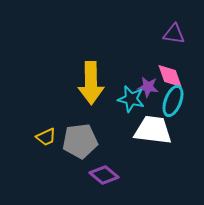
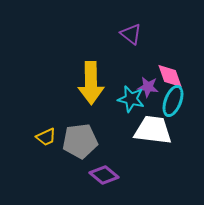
purple triangle: moved 43 px left; rotated 30 degrees clockwise
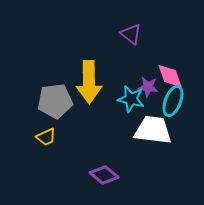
yellow arrow: moved 2 px left, 1 px up
gray pentagon: moved 25 px left, 40 px up
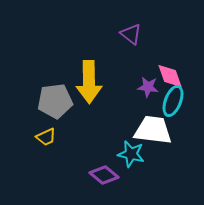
cyan star: moved 55 px down
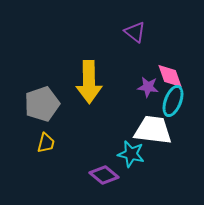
purple triangle: moved 4 px right, 2 px up
gray pentagon: moved 13 px left, 3 px down; rotated 12 degrees counterclockwise
yellow trapezoid: moved 6 px down; rotated 50 degrees counterclockwise
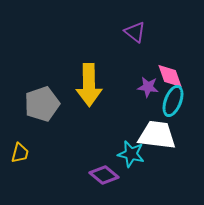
yellow arrow: moved 3 px down
white trapezoid: moved 4 px right, 5 px down
yellow trapezoid: moved 26 px left, 10 px down
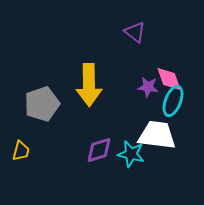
pink diamond: moved 1 px left, 3 px down
yellow trapezoid: moved 1 px right, 2 px up
purple diamond: moved 5 px left, 25 px up; rotated 56 degrees counterclockwise
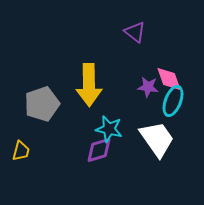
white trapezoid: moved 4 px down; rotated 48 degrees clockwise
cyan star: moved 22 px left, 25 px up
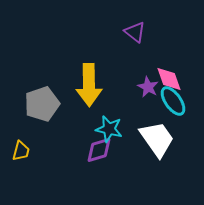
purple star: rotated 20 degrees clockwise
cyan ellipse: rotated 56 degrees counterclockwise
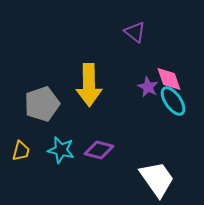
cyan star: moved 48 px left, 21 px down
white trapezoid: moved 40 px down
purple diamond: rotated 32 degrees clockwise
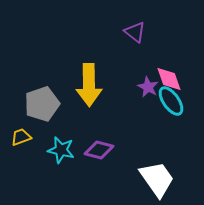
cyan ellipse: moved 2 px left
yellow trapezoid: moved 14 px up; rotated 125 degrees counterclockwise
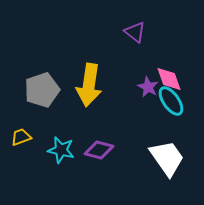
yellow arrow: rotated 9 degrees clockwise
gray pentagon: moved 14 px up
white trapezoid: moved 10 px right, 21 px up
